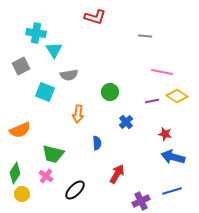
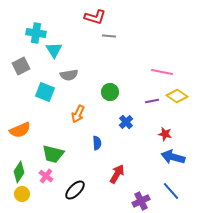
gray line: moved 36 px left
orange arrow: rotated 18 degrees clockwise
green diamond: moved 4 px right, 1 px up
blue line: moved 1 px left; rotated 66 degrees clockwise
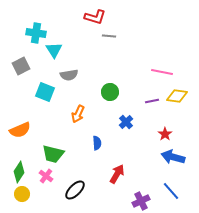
yellow diamond: rotated 25 degrees counterclockwise
red star: rotated 24 degrees clockwise
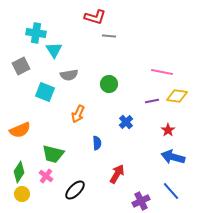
green circle: moved 1 px left, 8 px up
red star: moved 3 px right, 4 px up
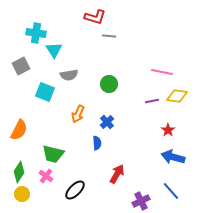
blue cross: moved 19 px left
orange semicircle: moved 1 px left; rotated 40 degrees counterclockwise
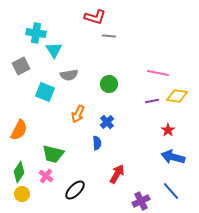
pink line: moved 4 px left, 1 px down
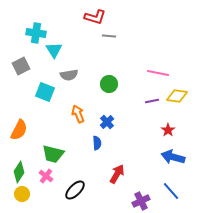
orange arrow: rotated 132 degrees clockwise
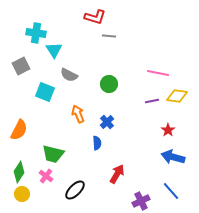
gray semicircle: rotated 36 degrees clockwise
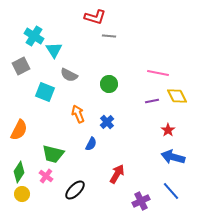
cyan cross: moved 2 px left, 3 px down; rotated 24 degrees clockwise
yellow diamond: rotated 55 degrees clockwise
blue semicircle: moved 6 px left, 1 px down; rotated 32 degrees clockwise
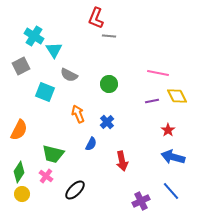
red L-shape: moved 1 px right, 1 px down; rotated 95 degrees clockwise
red arrow: moved 5 px right, 13 px up; rotated 138 degrees clockwise
